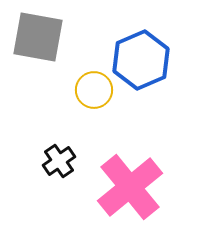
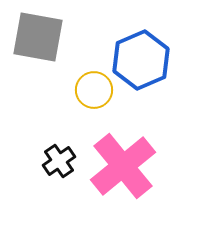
pink cross: moved 7 px left, 21 px up
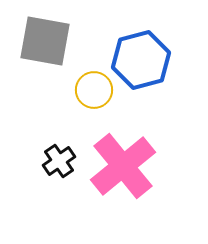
gray square: moved 7 px right, 4 px down
blue hexagon: rotated 8 degrees clockwise
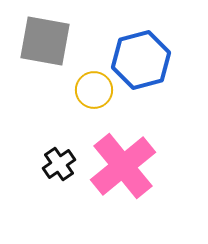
black cross: moved 3 px down
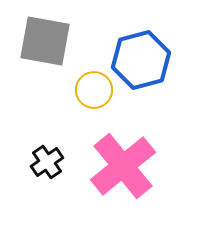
black cross: moved 12 px left, 2 px up
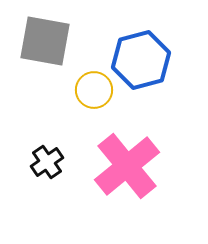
pink cross: moved 4 px right
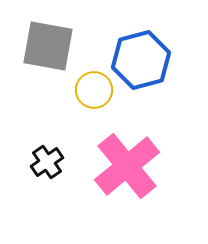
gray square: moved 3 px right, 5 px down
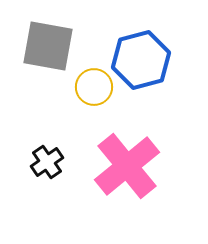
yellow circle: moved 3 px up
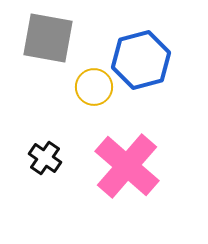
gray square: moved 8 px up
black cross: moved 2 px left, 4 px up; rotated 20 degrees counterclockwise
pink cross: rotated 10 degrees counterclockwise
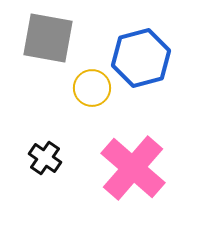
blue hexagon: moved 2 px up
yellow circle: moved 2 px left, 1 px down
pink cross: moved 6 px right, 2 px down
